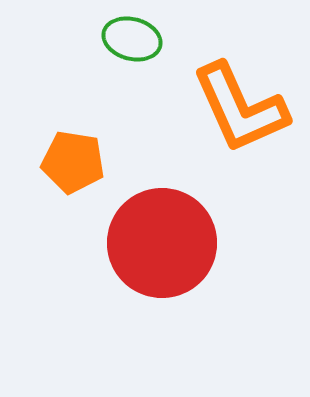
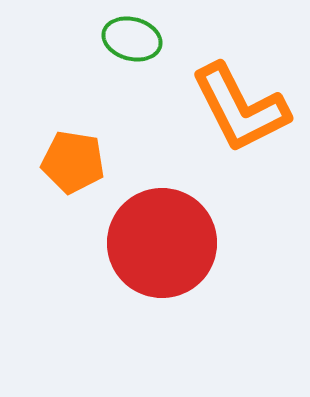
orange L-shape: rotated 3 degrees counterclockwise
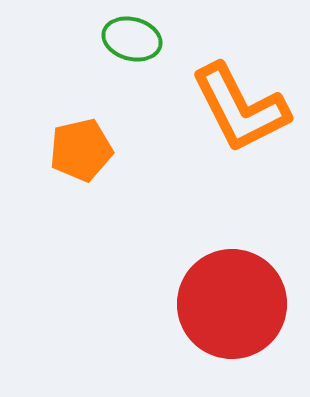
orange pentagon: moved 8 px right, 12 px up; rotated 22 degrees counterclockwise
red circle: moved 70 px right, 61 px down
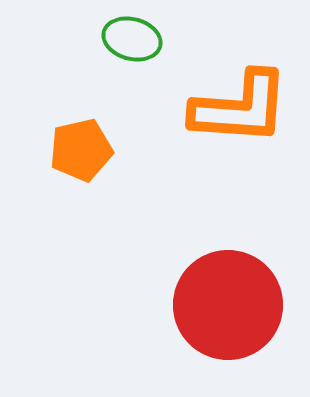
orange L-shape: rotated 59 degrees counterclockwise
red circle: moved 4 px left, 1 px down
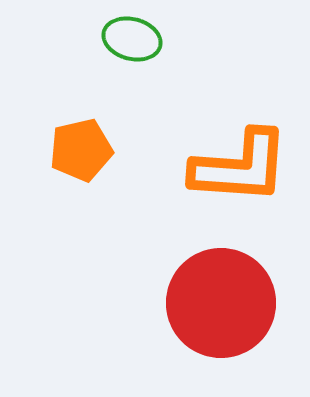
orange L-shape: moved 59 px down
red circle: moved 7 px left, 2 px up
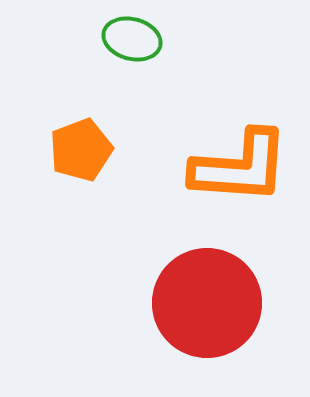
orange pentagon: rotated 8 degrees counterclockwise
red circle: moved 14 px left
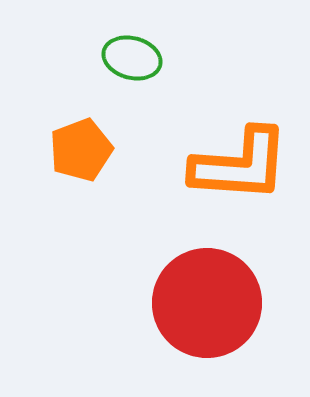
green ellipse: moved 19 px down
orange L-shape: moved 2 px up
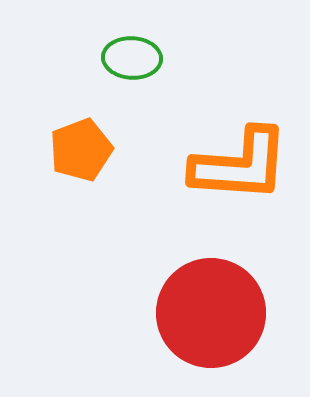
green ellipse: rotated 12 degrees counterclockwise
red circle: moved 4 px right, 10 px down
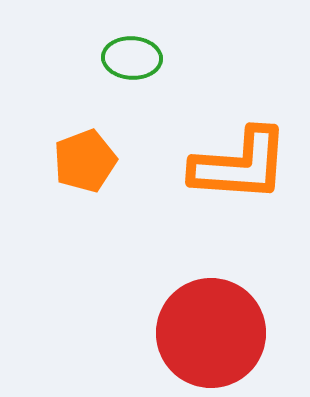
orange pentagon: moved 4 px right, 11 px down
red circle: moved 20 px down
